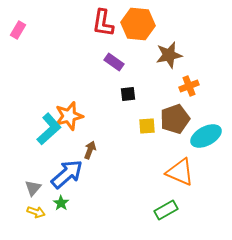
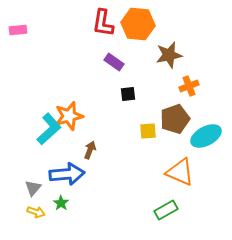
pink rectangle: rotated 54 degrees clockwise
yellow square: moved 1 px right, 5 px down
blue arrow: rotated 36 degrees clockwise
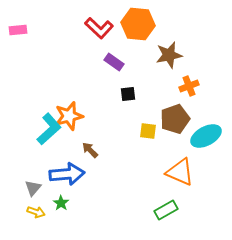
red L-shape: moved 4 px left, 5 px down; rotated 56 degrees counterclockwise
yellow square: rotated 12 degrees clockwise
brown arrow: rotated 66 degrees counterclockwise
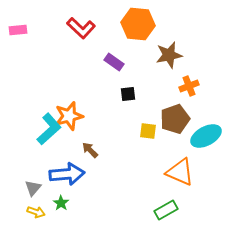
red L-shape: moved 18 px left
